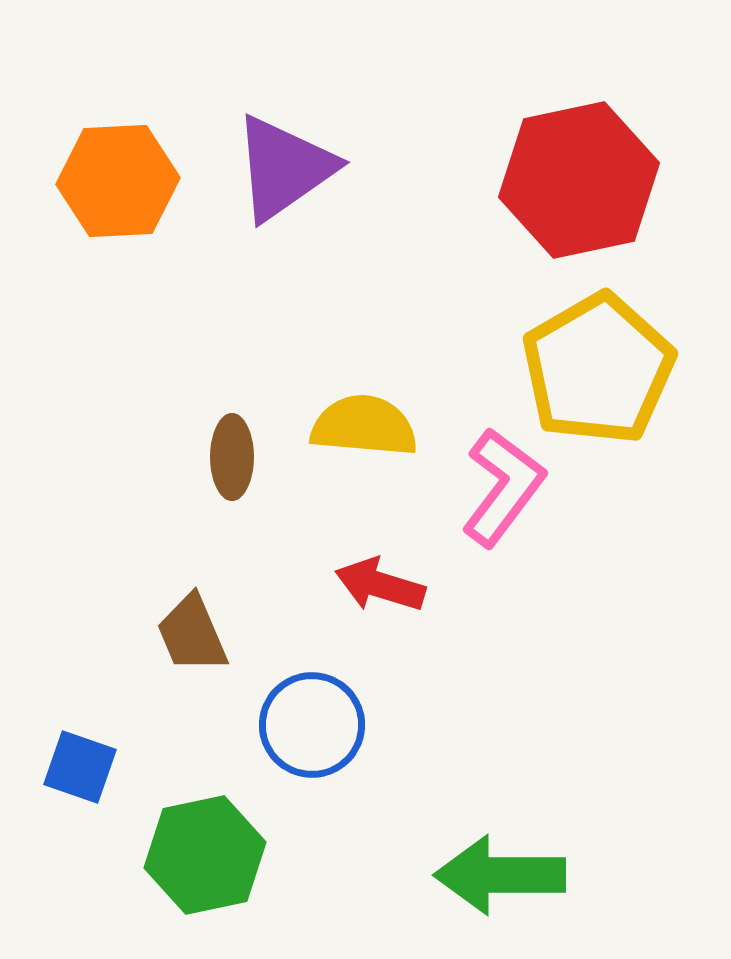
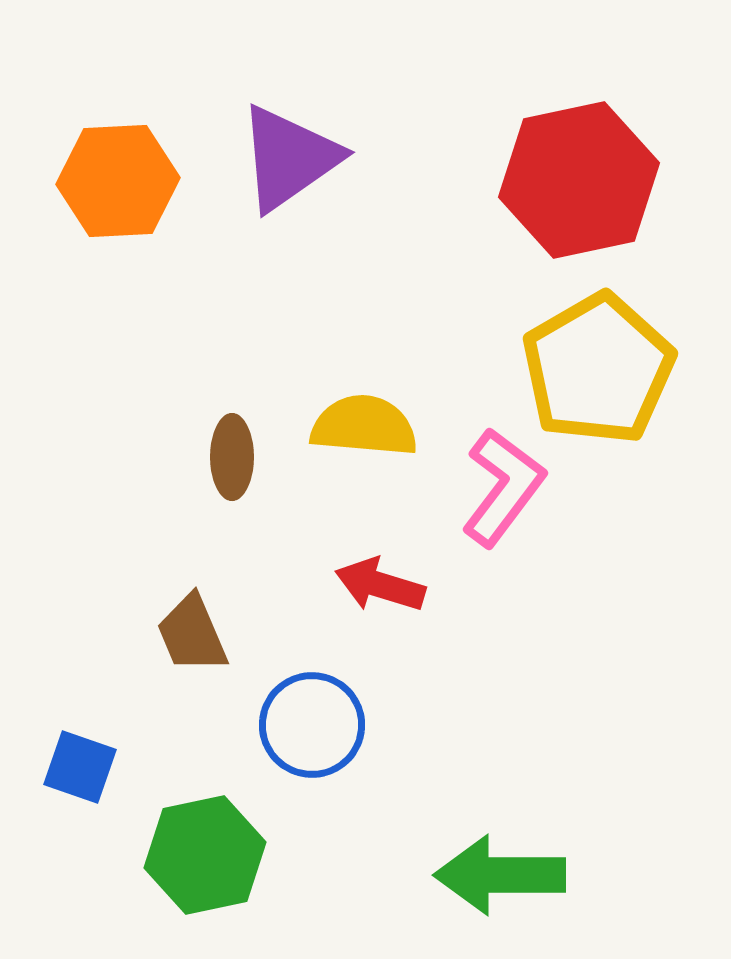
purple triangle: moved 5 px right, 10 px up
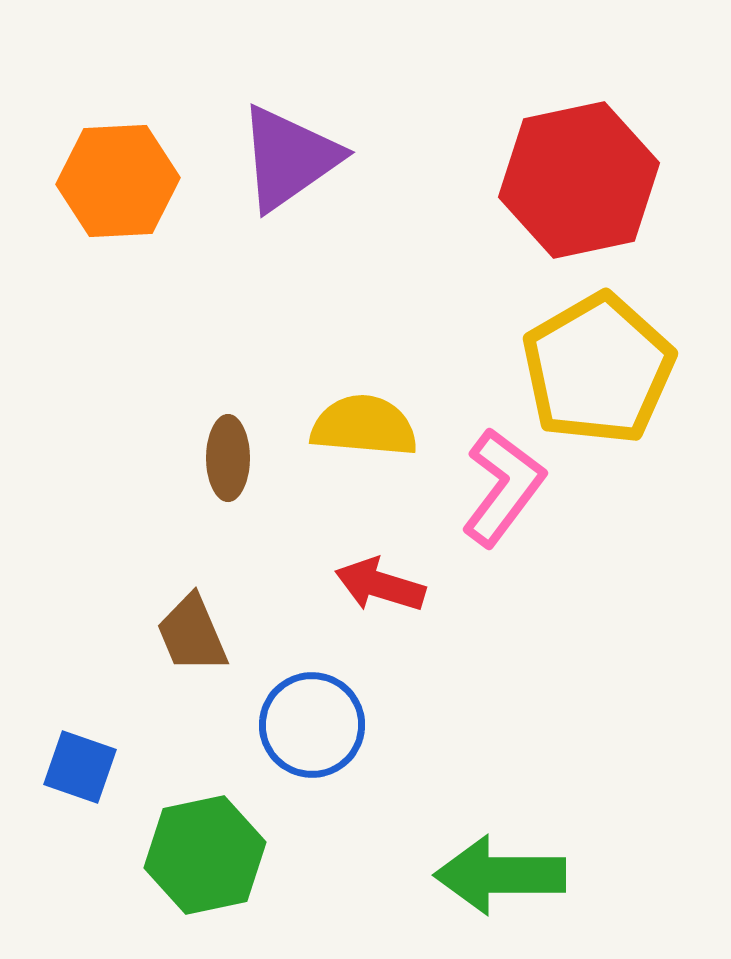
brown ellipse: moved 4 px left, 1 px down
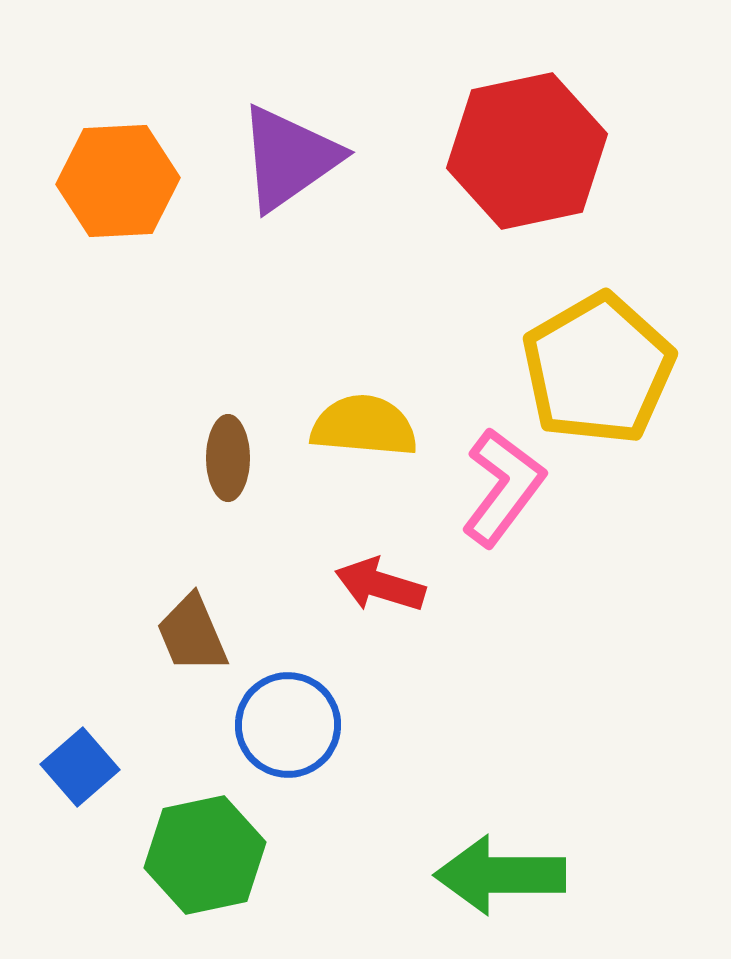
red hexagon: moved 52 px left, 29 px up
blue circle: moved 24 px left
blue square: rotated 30 degrees clockwise
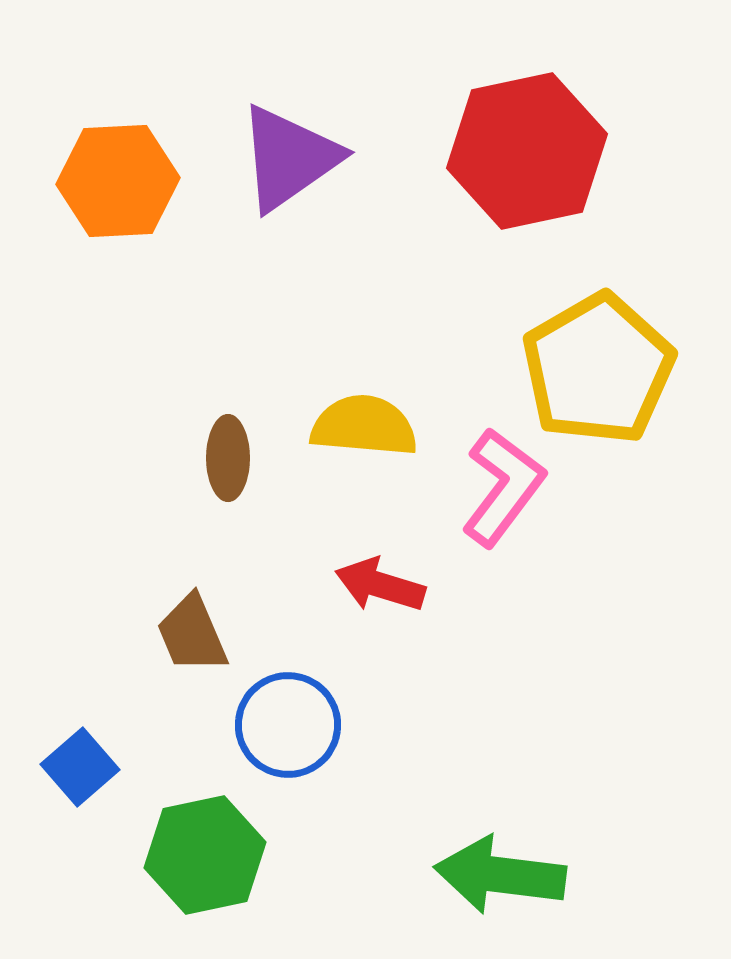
green arrow: rotated 7 degrees clockwise
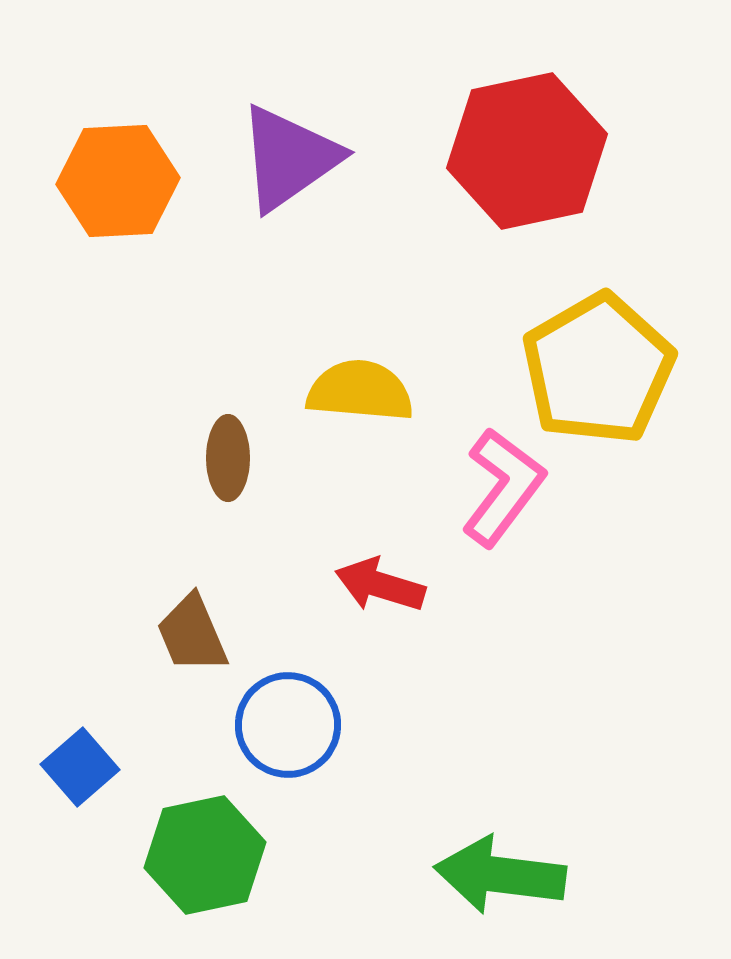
yellow semicircle: moved 4 px left, 35 px up
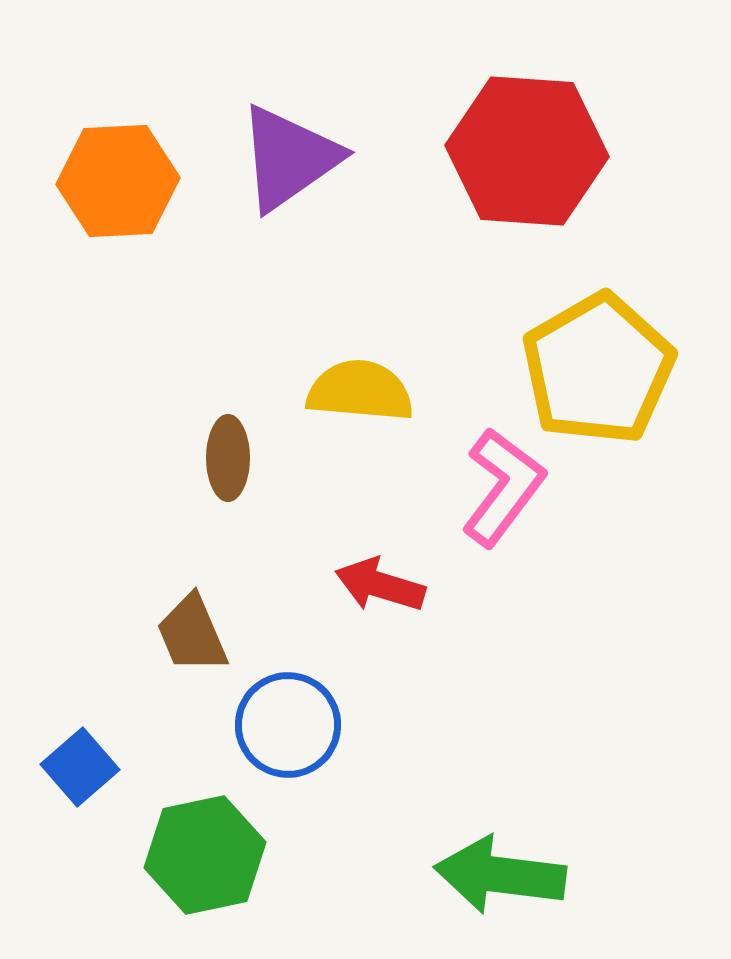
red hexagon: rotated 16 degrees clockwise
